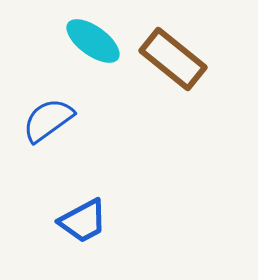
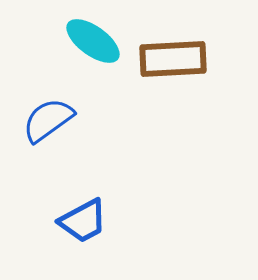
brown rectangle: rotated 42 degrees counterclockwise
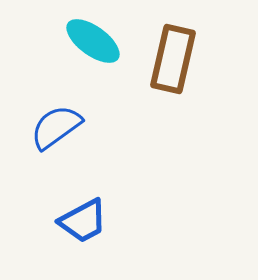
brown rectangle: rotated 74 degrees counterclockwise
blue semicircle: moved 8 px right, 7 px down
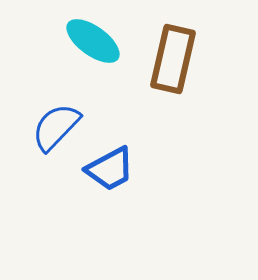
blue semicircle: rotated 10 degrees counterclockwise
blue trapezoid: moved 27 px right, 52 px up
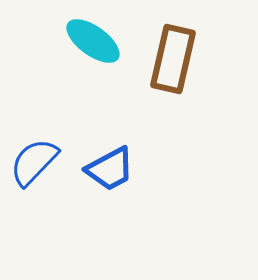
blue semicircle: moved 22 px left, 35 px down
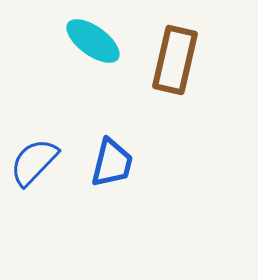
brown rectangle: moved 2 px right, 1 px down
blue trapezoid: moved 2 px right, 6 px up; rotated 48 degrees counterclockwise
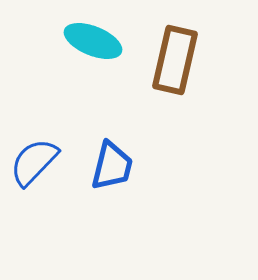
cyan ellipse: rotated 14 degrees counterclockwise
blue trapezoid: moved 3 px down
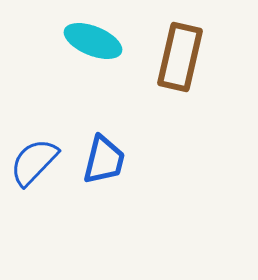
brown rectangle: moved 5 px right, 3 px up
blue trapezoid: moved 8 px left, 6 px up
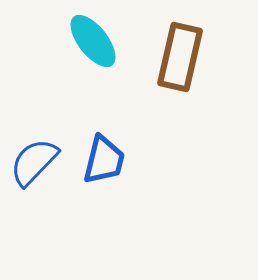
cyan ellipse: rotated 30 degrees clockwise
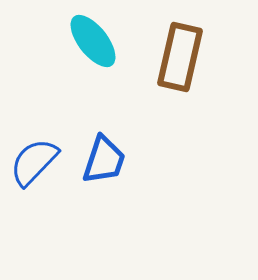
blue trapezoid: rotated 4 degrees clockwise
